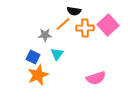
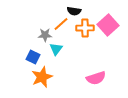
orange line: moved 2 px left
cyan triangle: moved 1 px left, 5 px up
orange star: moved 4 px right, 2 px down
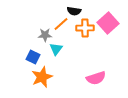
pink square: moved 2 px up
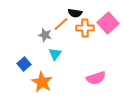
black semicircle: moved 1 px right, 2 px down
gray star: rotated 16 degrees clockwise
cyan triangle: moved 1 px left, 5 px down
blue square: moved 9 px left, 7 px down; rotated 24 degrees clockwise
orange star: moved 5 px down; rotated 20 degrees counterclockwise
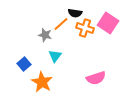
pink square: rotated 15 degrees counterclockwise
orange cross: rotated 18 degrees clockwise
cyan triangle: moved 2 px down
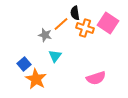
black semicircle: rotated 72 degrees clockwise
orange star: moved 6 px left, 3 px up
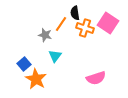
orange line: rotated 14 degrees counterclockwise
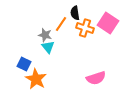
cyan triangle: moved 7 px left, 9 px up; rotated 16 degrees counterclockwise
blue square: rotated 24 degrees counterclockwise
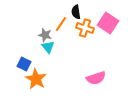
black semicircle: moved 1 px right, 1 px up
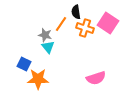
orange star: moved 2 px right; rotated 30 degrees counterclockwise
